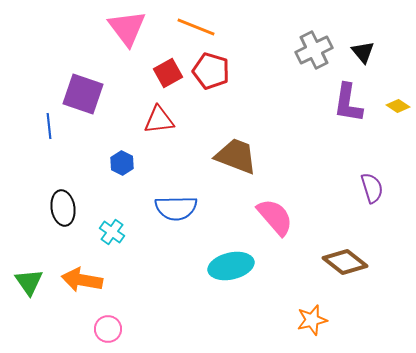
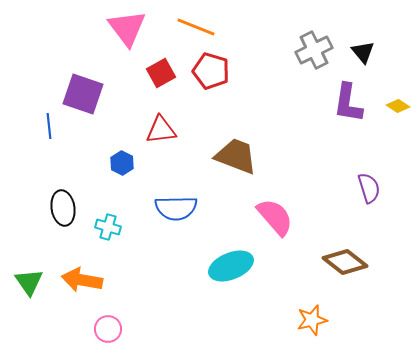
red square: moved 7 px left
red triangle: moved 2 px right, 10 px down
purple semicircle: moved 3 px left
cyan cross: moved 4 px left, 5 px up; rotated 20 degrees counterclockwise
cyan ellipse: rotated 9 degrees counterclockwise
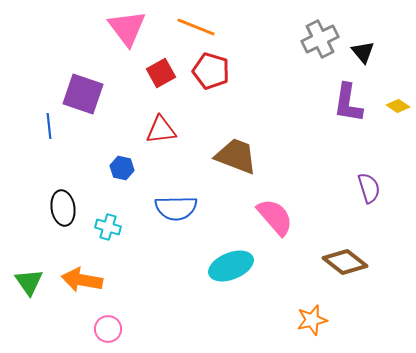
gray cross: moved 6 px right, 11 px up
blue hexagon: moved 5 px down; rotated 15 degrees counterclockwise
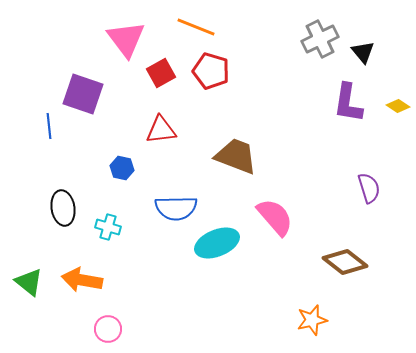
pink triangle: moved 1 px left, 11 px down
cyan ellipse: moved 14 px left, 23 px up
green triangle: rotated 16 degrees counterclockwise
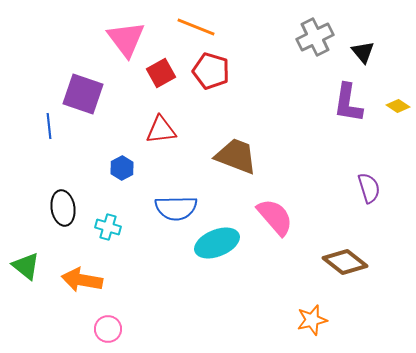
gray cross: moved 5 px left, 2 px up
blue hexagon: rotated 20 degrees clockwise
green triangle: moved 3 px left, 16 px up
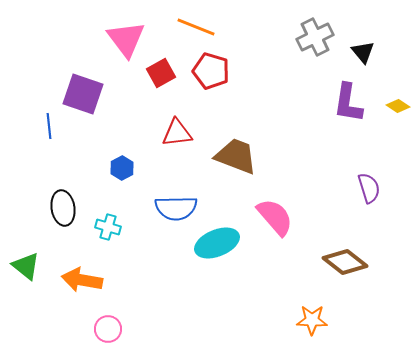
red triangle: moved 16 px right, 3 px down
orange star: rotated 16 degrees clockwise
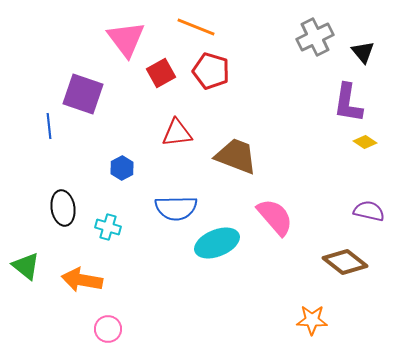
yellow diamond: moved 33 px left, 36 px down
purple semicircle: moved 23 px down; rotated 60 degrees counterclockwise
